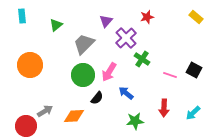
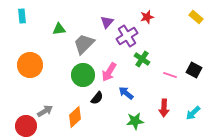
purple triangle: moved 1 px right, 1 px down
green triangle: moved 3 px right, 4 px down; rotated 32 degrees clockwise
purple cross: moved 1 px right, 2 px up; rotated 10 degrees clockwise
orange diamond: moved 1 px right, 1 px down; rotated 40 degrees counterclockwise
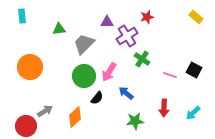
purple triangle: rotated 48 degrees clockwise
orange circle: moved 2 px down
green circle: moved 1 px right, 1 px down
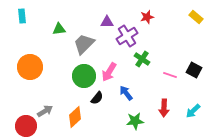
blue arrow: rotated 14 degrees clockwise
cyan arrow: moved 2 px up
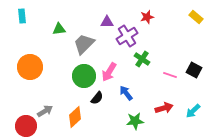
red arrow: rotated 108 degrees counterclockwise
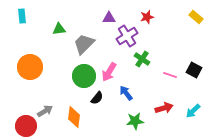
purple triangle: moved 2 px right, 4 px up
orange diamond: moved 1 px left; rotated 40 degrees counterclockwise
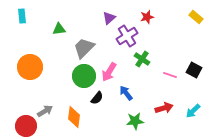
purple triangle: rotated 40 degrees counterclockwise
gray trapezoid: moved 4 px down
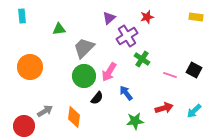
yellow rectangle: rotated 32 degrees counterclockwise
cyan arrow: moved 1 px right
red circle: moved 2 px left
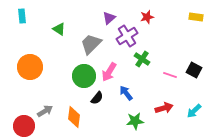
green triangle: rotated 40 degrees clockwise
gray trapezoid: moved 7 px right, 4 px up
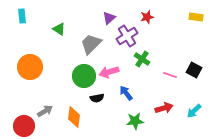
pink arrow: rotated 42 degrees clockwise
black semicircle: rotated 40 degrees clockwise
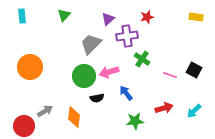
purple triangle: moved 1 px left, 1 px down
green triangle: moved 5 px right, 14 px up; rotated 40 degrees clockwise
purple cross: rotated 25 degrees clockwise
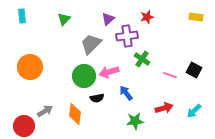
green triangle: moved 4 px down
orange diamond: moved 1 px right, 3 px up
